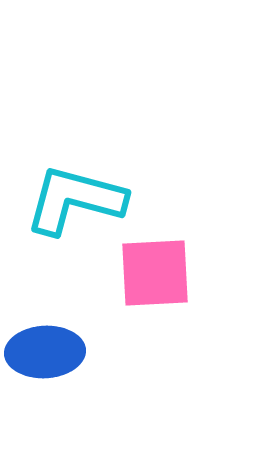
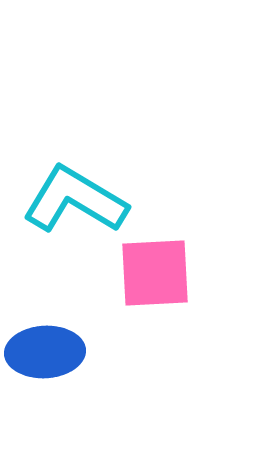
cyan L-shape: rotated 16 degrees clockwise
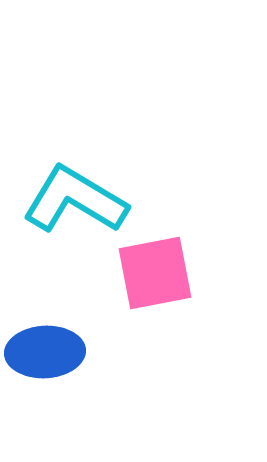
pink square: rotated 8 degrees counterclockwise
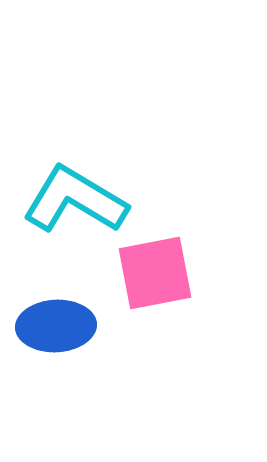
blue ellipse: moved 11 px right, 26 px up
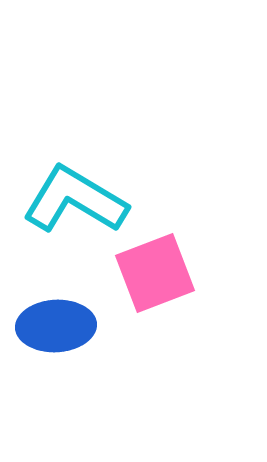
pink square: rotated 10 degrees counterclockwise
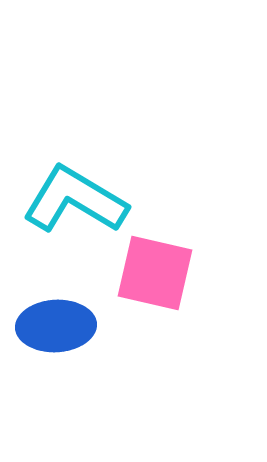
pink square: rotated 34 degrees clockwise
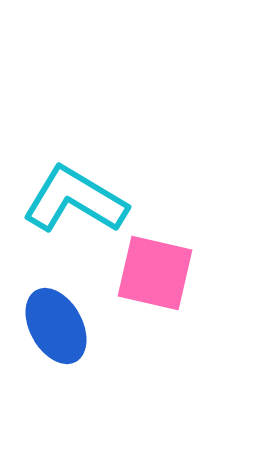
blue ellipse: rotated 64 degrees clockwise
